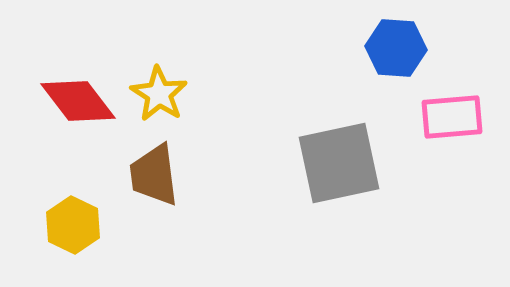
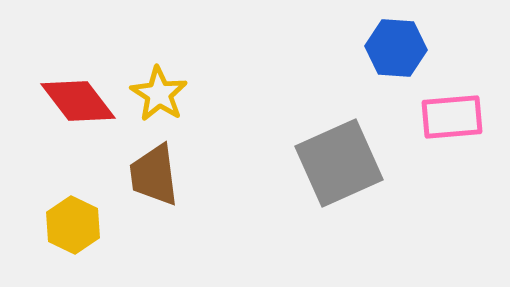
gray square: rotated 12 degrees counterclockwise
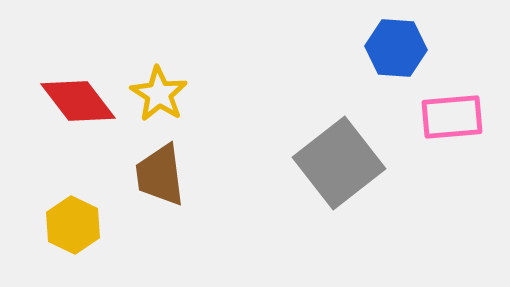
gray square: rotated 14 degrees counterclockwise
brown trapezoid: moved 6 px right
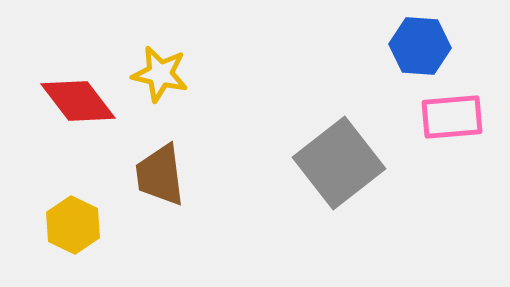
blue hexagon: moved 24 px right, 2 px up
yellow star: moved 1 px right, 20 px up; rotated 20 degrees counterclockwise
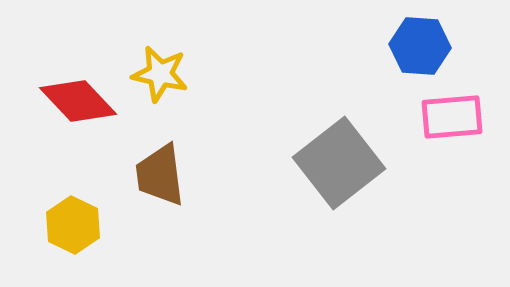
red diamond: rotated 6 degrees counterclockwise
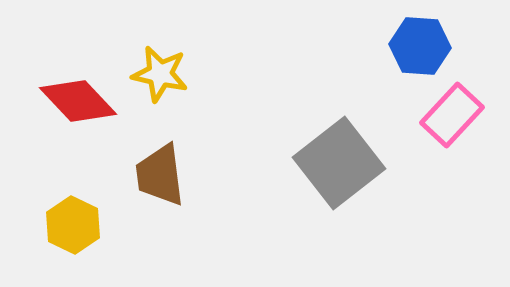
pink rectangle: moved 2 px up; rotated 42 degrees counterclockwise
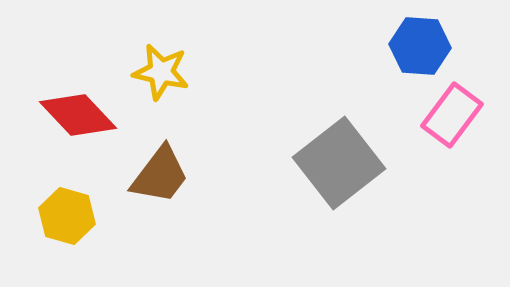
yellow star: moved 1 px right, 2 px up
red diamond: moved 14 px down
pink rectangle: rotated 6 degrees counterclockwise
brown trapezoid: rotated 136 degrees counterclockwise
yellow hexagon: moved 6 px left, 9 px up; rotated 10 degrees counterclockwise
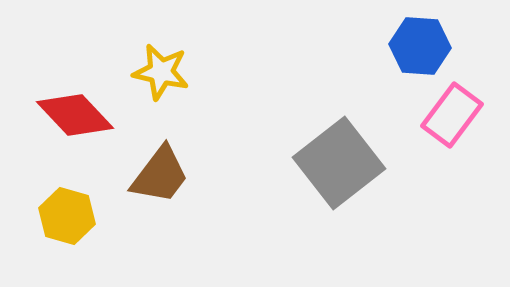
red diamond: moved 3 px left
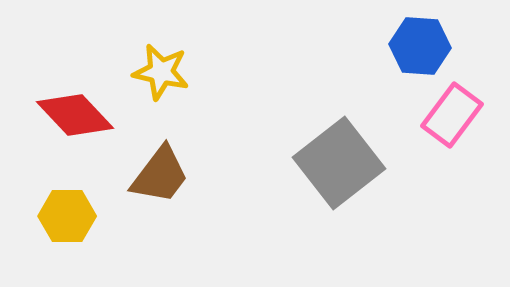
yellow hexagon: rotated 16 degrees counterclockwise
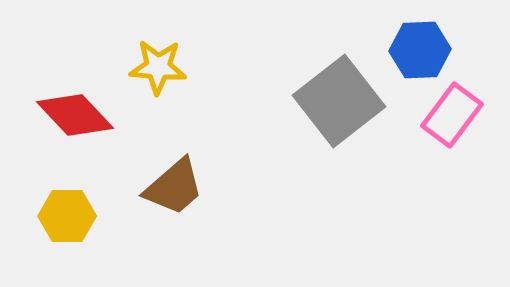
blue hexagon: moved 4 px down; rotated 6 degrees counterclockwise
yellow star: moved 3 px left, 5 px up; rotated 8 degrees counterclockwise
gray square: moved 62 px up
brown trapezoid: moved 14 px right, 12 px down; rotated 12 degrees clockwise
